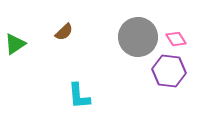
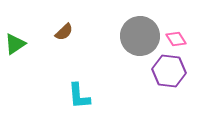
gray circle: moved 2 px right, 1 px up
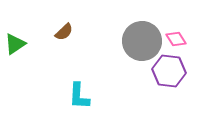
gray circle: moved 2 px right, 5 px down
cyan L-shape: rotated 8 degrees clockwise
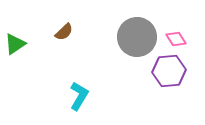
gray circle: moved 5 px left, 4 px up
purple hexagon: rotated 12 degrees counterclockwise
cyan L-shape: rotated 152 degrees counterclockwise
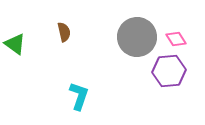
brown semicircle: rotated 60 degrees counterclockwise
green triangle: rotated 50 degrees counterclockwise
cyan L-shape: rotated 12 degrees counterclockwise
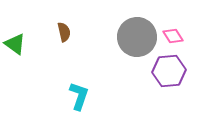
pink diamond: moved 3 px left, 3 px up
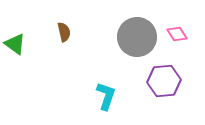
pink diamond: moved 4 px right, 2 px up
purple hexagon: moved 5 px left, 10 px down
cyan L-shape: moved 27 px right
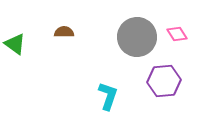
brown semicircle: rotated 78 degrees counterclockwise
cyan L-shape: moved 2 px right
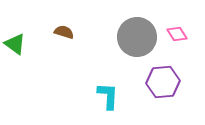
brown semicircle: rotated 18 degrees clockwise
purple hexagon: moved 1 px left, 1 px down
cyan L-shape: rotated 16 degrees counterclockwise
